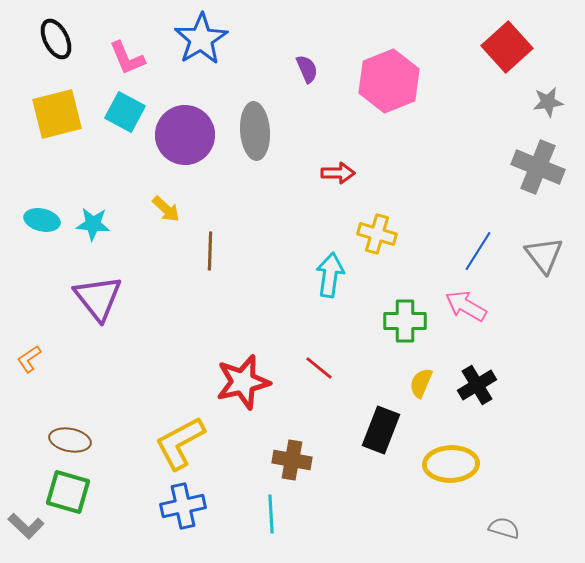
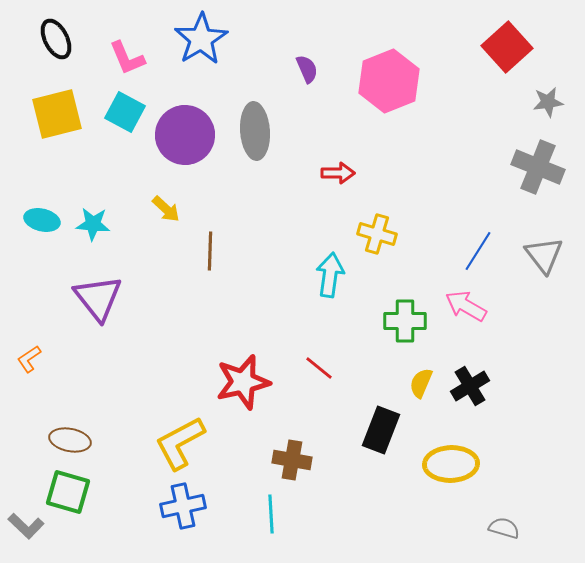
black cross: moved 7 px left, 1 px down
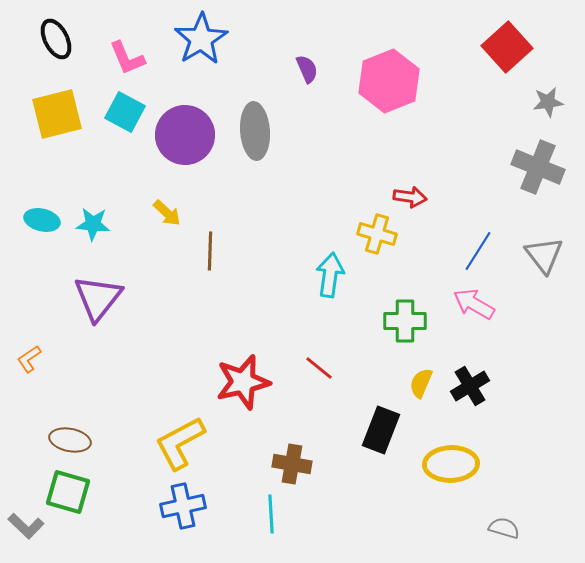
red arrow: moved 72 px right, 24 px down; rotated 8 degrees clockwise
yellow arrow: moved 1 px right, 4 px down
purple triangle: rotated 16 degrees clockwise
pink arrow: moved 8 px right, 2 px up
brown cross: moved 4 px down
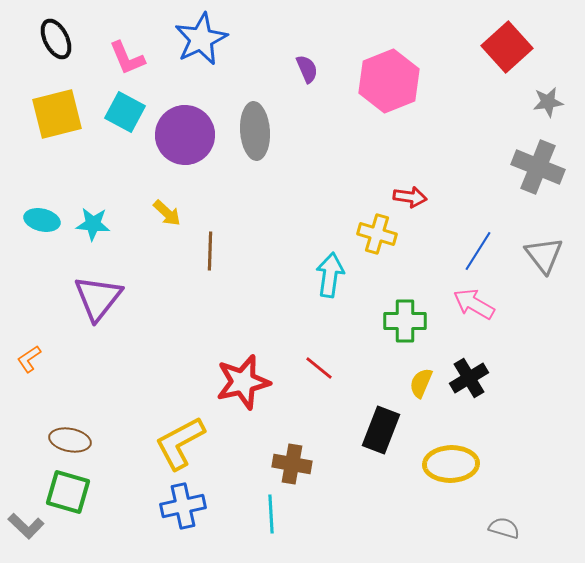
blue star: rotated 6 degrees clockwise
black cross: moved 1 px left, 8 px up
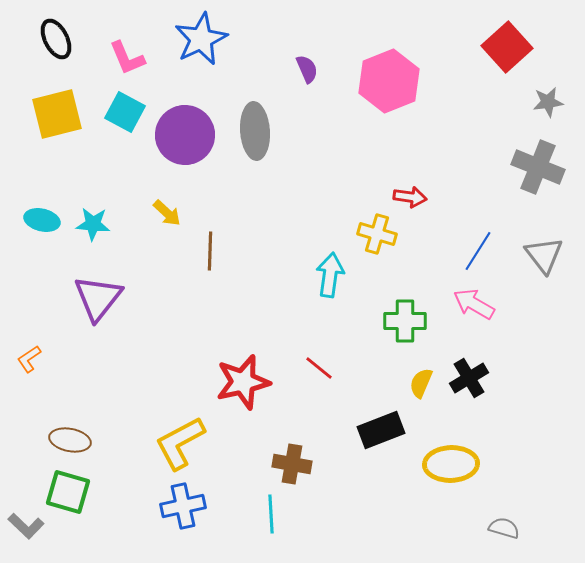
black rectangle: rotated 48 degrees clockwise
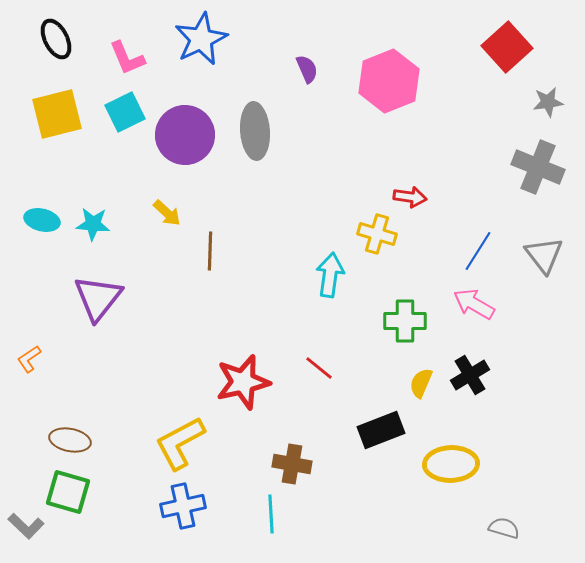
cyan square: rotated 36 degrees clockwise
black cross: moved 1 px right, 3 px up
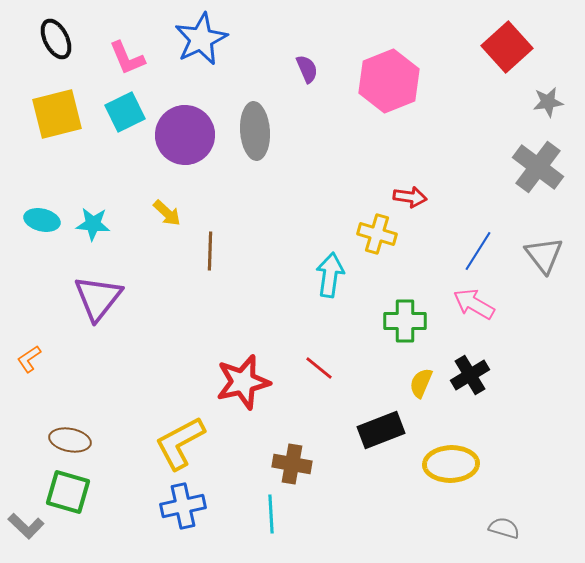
gray cross: rotated 15 degrees clockwise
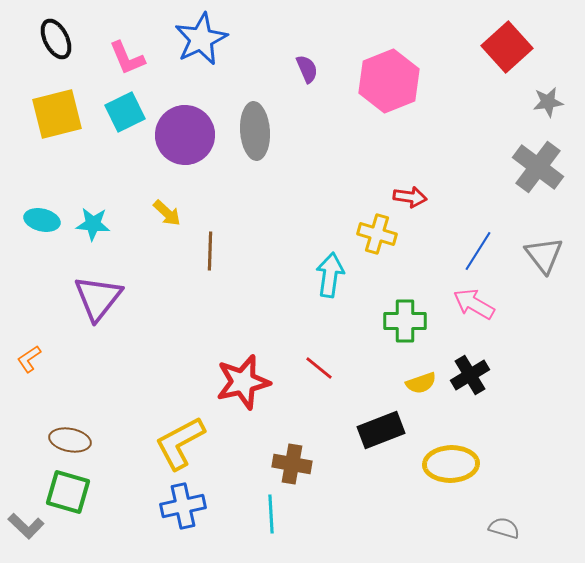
yellow semicircle: rotated 132 degrees counterclockwise
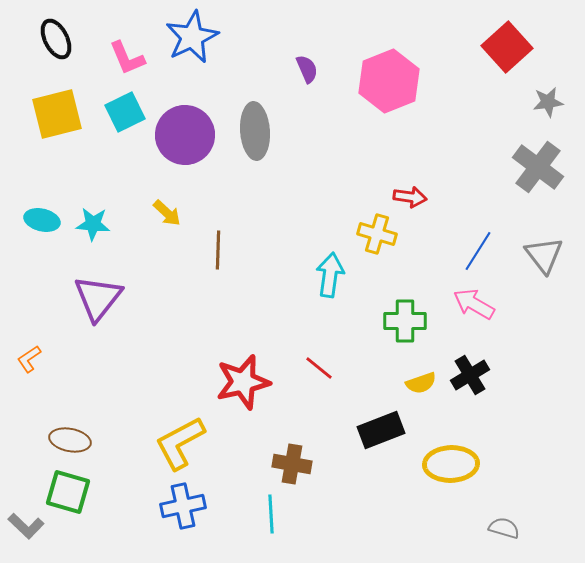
blue star: moved 9 px left, 2 px up
brown line: moved 8 px right, 1 px up
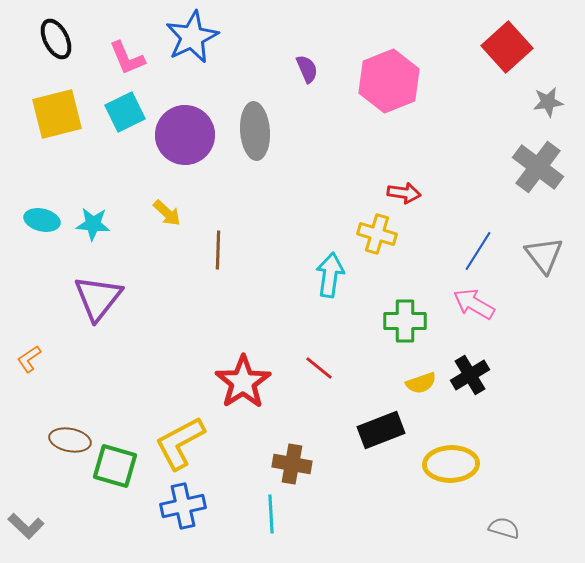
red arrow: moved 6 px left, 4 px up
red star: rotated 20 degrees counterclockwise
green square: moved 47 px right, 26 px up
